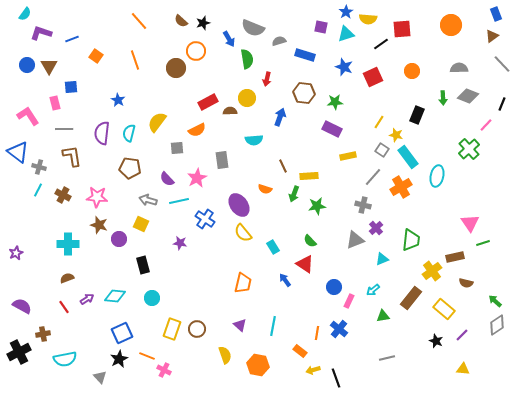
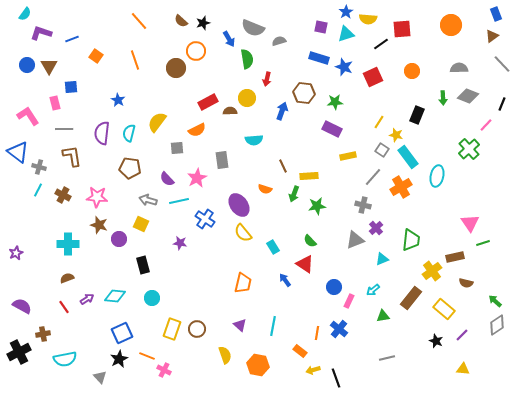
blue rectangle at (305, 55): moved 14 px right, 3 px down
blue arrow at (280, 117): moved 2 px right, 6 px up
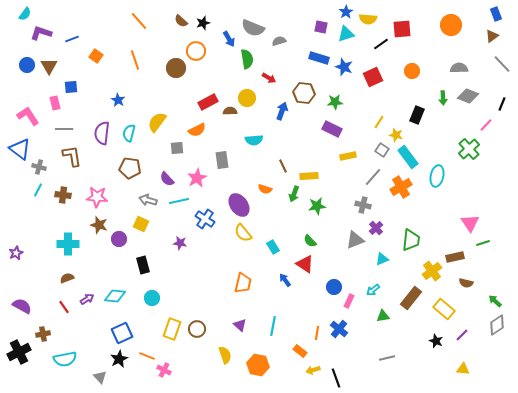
red arrow at (267, 79): moved 2 px right, 1 px up; rotated 72 degrees counterclockwise
blue triangle at (18, 152): moved 2 px right, 3 px up
brown cross at (63, 195): rotated 21 degrees counterclockwise
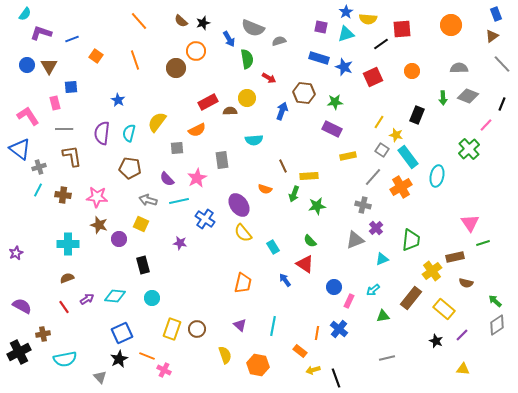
gray cross at (39, 167): rotated 32 degrees counterclockwise
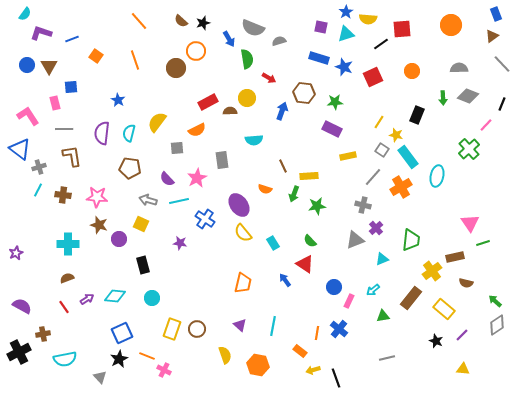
cyan rectangle at (273, 247): moved 4 px up
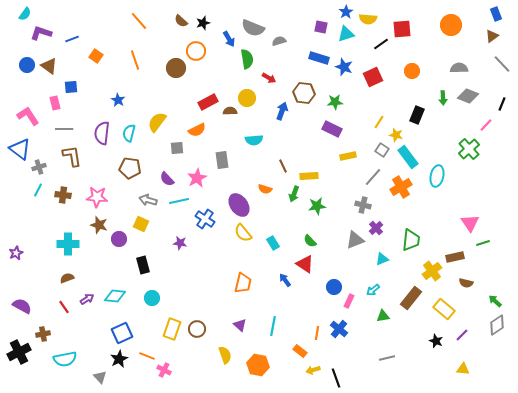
brown triangle at (49, 66): rotated 24 degrees counterclockwise
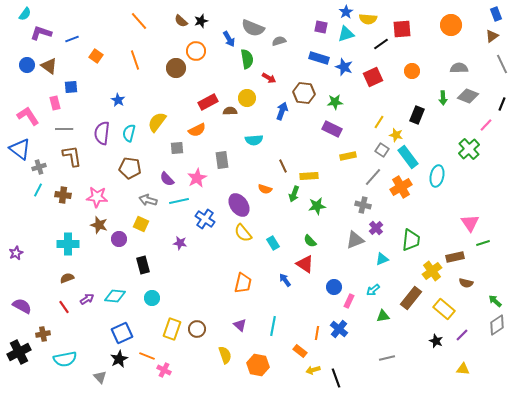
black star at (203, 23): moved 2 px left, 2 px up
gray line at (502, 64): rotated 18 degrees clockwise
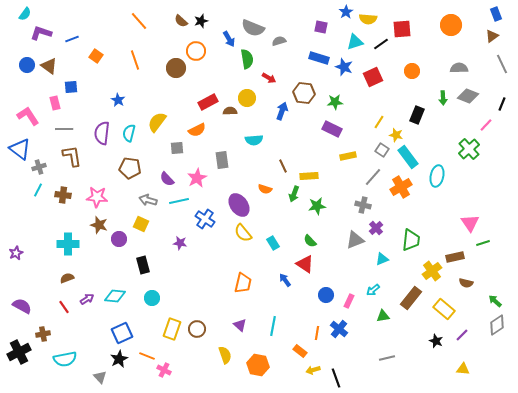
cyan triangle at (346, 34): moved 9 px right, 8 px down
blue circle at (334, 287): moved 8 px left, 8 px down
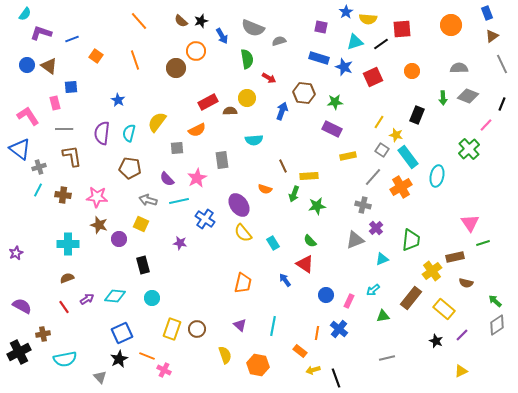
blue rectangle at (496, 14): moved 9 px left, 1 px up
blue arrow at (229, 39): moved 7 px left, 3 px up
yellow triangle at (463, 369): moved 2 px left, 2 px down; rotated 32 degrees counterclockwise
